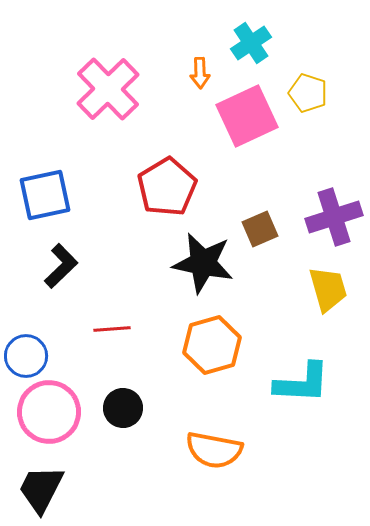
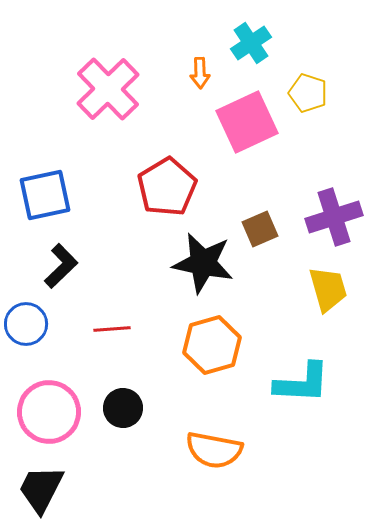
pink square: moved 6 px down
blue circle: moved 32 px up
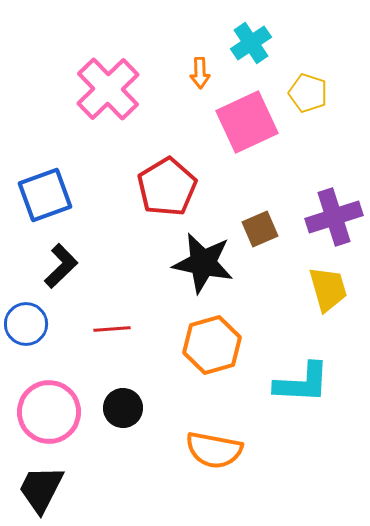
blue square: rotated 8 degrees counterclockwise
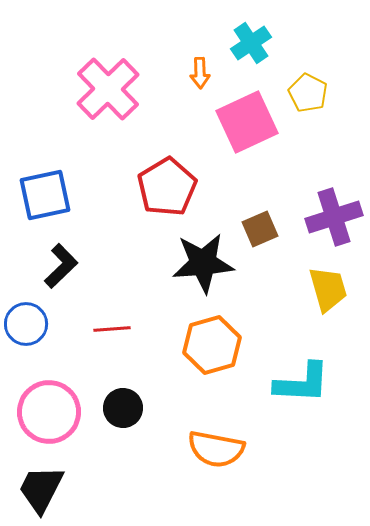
yellow pentagon: rotated 9 degrees clockwise
blue square: rotated 8 degrees clockwise
black star: rotated 16 degrees counterclockwise
orange semicircle: moved 2 px right, 1 px up
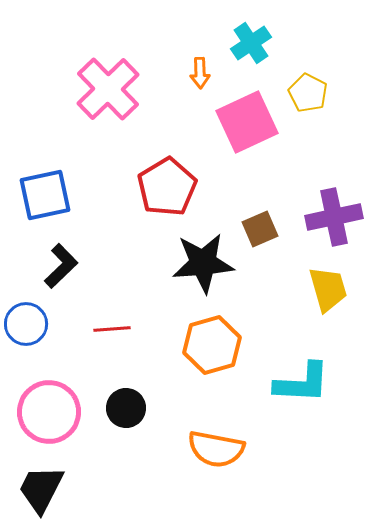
purple cross: rotated 6 degrees clockwise
black circle: moved 3 px right
